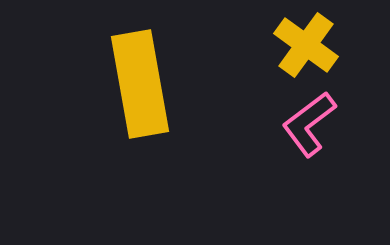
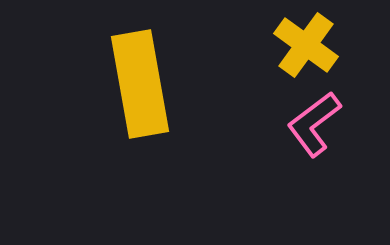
pink L-shape: moved 5 px right
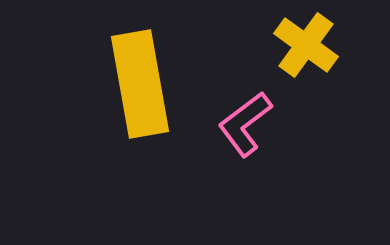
pink L-shape: moved 69 px left
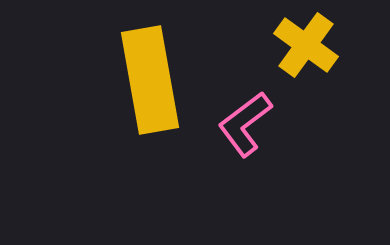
yellow rectangle: moved 10 px right, 4 px up
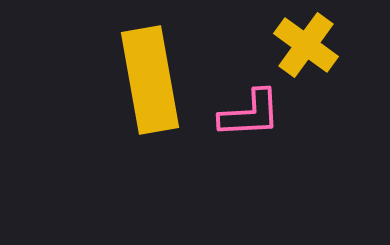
pink L-shape: moved 5 px right, 10 px up; rotated 146 degrees counterclockwise
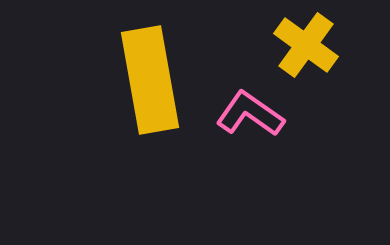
pink L-shape: rotated 142 degrees counterclockwise
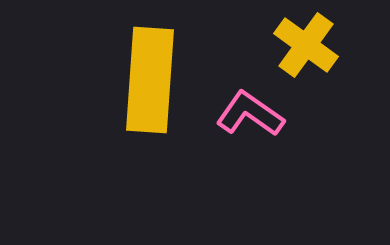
yellow rectangle: rotated 14 degrees clockwise
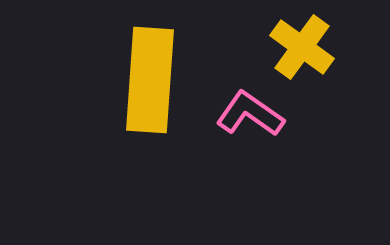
yellow cross: moved 4 px left, 2 px down
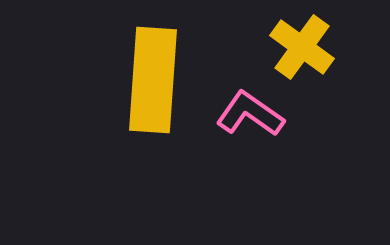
yellow rectangle: moved 3 px right
